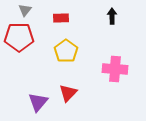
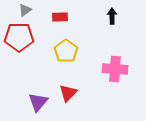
gray triangle: rotated 16 degrees clockwise
red rectangle: moved 1 px left, 1 px up
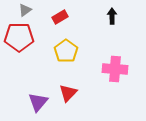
red rectangle: rotated 28 degrees counterclockwise
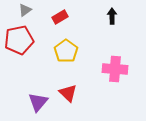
red pentagon: moved 3 px down; rotated 12 degrees counterclockwise
red triangle: rotated 30 degrees counterclockwise
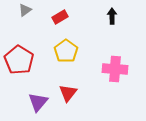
red pentagon: moved 20 px down; rotated 28 degrees counterclockwise
red triangle: rotated 24 degrees clockwise
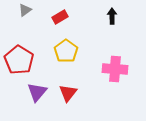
purple triangle: moved 1 px left, 10 px up
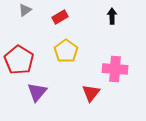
red triangle: moved 23 px right
